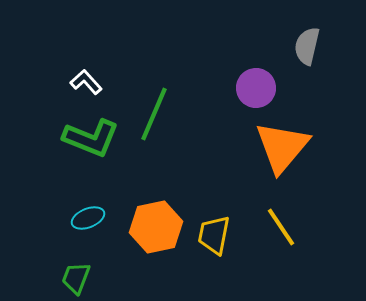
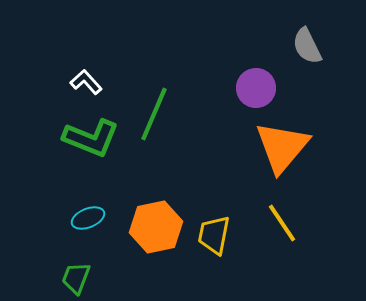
gray semicircle: rotated 39 degrees counterclockwise
yellow line: moved 1 px right, 4 px up
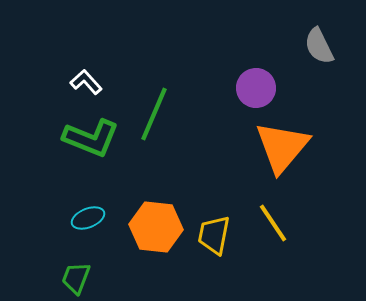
gray semicircle: moved 12 px right
yellow line: moved 9 px left
orange hexagon: rotated 18 degrees clockwise
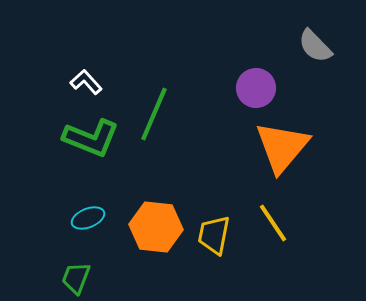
gray semicircle: moved 4 px left; rotated 18 degrees counterclockwise
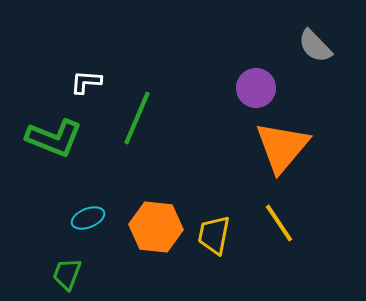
white L-shape: rotated 44 degrees counterclockwise
green line: moved 17 px left, 4 px down
green L-shape: moved 37 px left
yellow line: moved 6 px right
green trapezoid: moved 9 px left, 4 px up
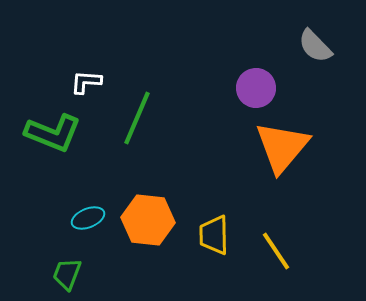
green L-shape: moved 1 px left, 5 px up
yellow line: moved 3 px left, 28 px down
orange hexagon: moved 8 px left, 7 px up
yellow trapezoid: rotated 12 degrees counterclockwise
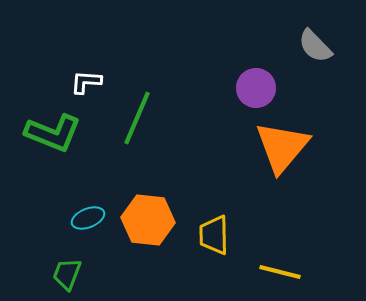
yellow line: moved 4 px right, 21 px down; rotated 42 degrees counterclockwise
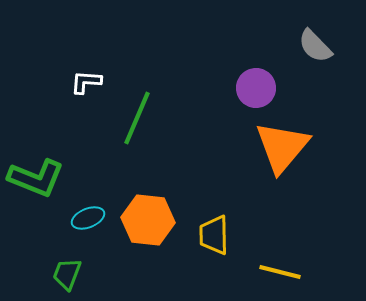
green L-shape: moved 17 px left, 45 px down
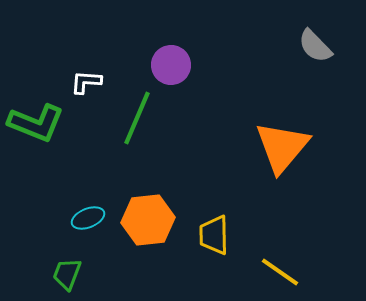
purple circle: moved 85 px left, 23 px up
green L-shape: moved 55 px up
orange hexagon: rotated 12 degrees counterclockwise
yellow line: rotated 21 degrees clockwise
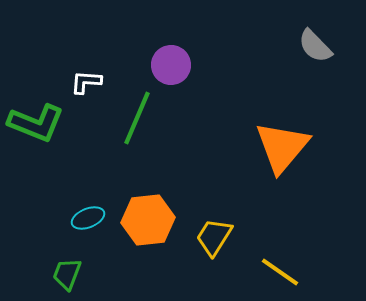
yellow trapezoid: moved 2 px down; rotated 33 degrees clockwise
